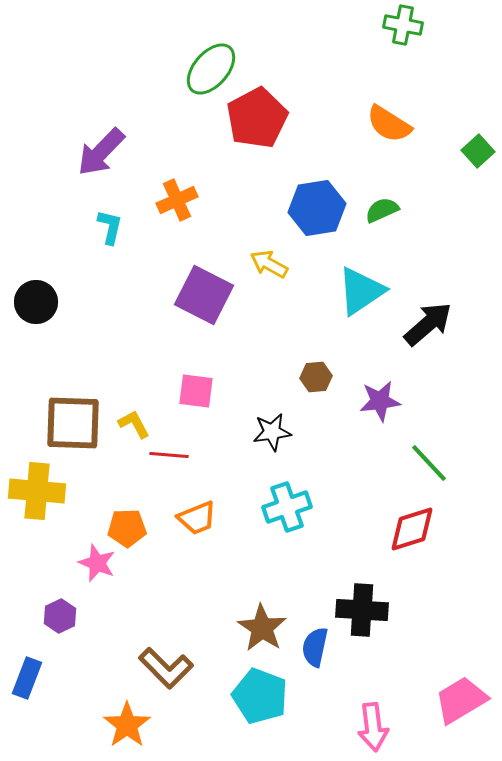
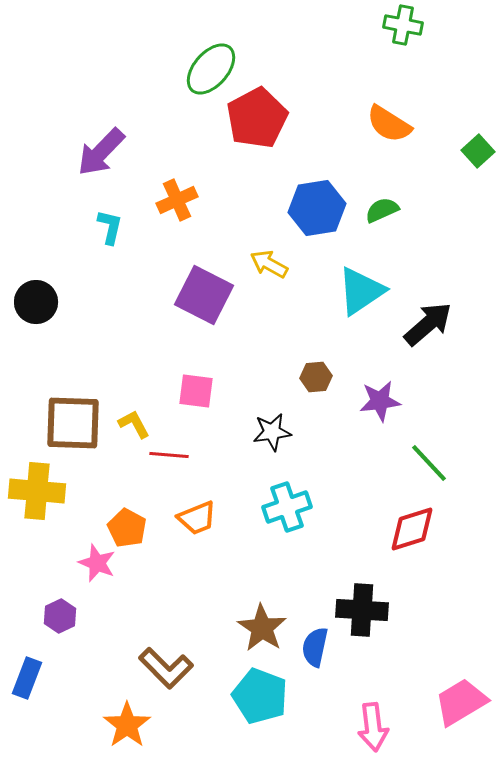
orange pentagon: rotated 30 degrees clockwise
pink trapezoid: moved 2 px down
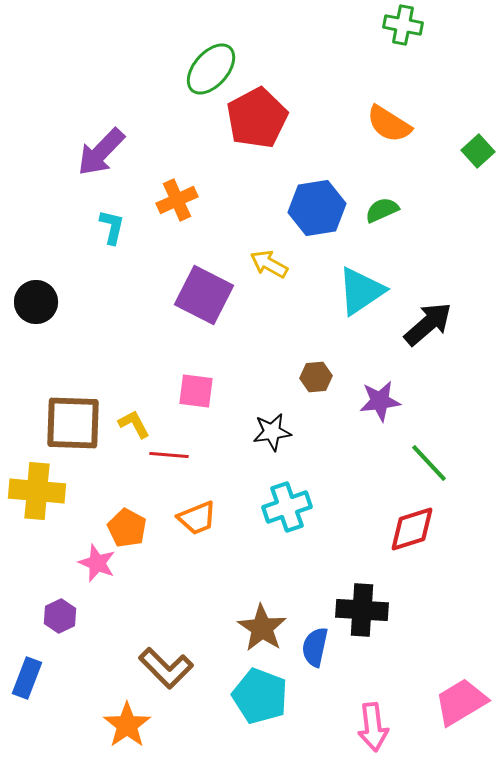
cyan L-shape: moved 2 px right
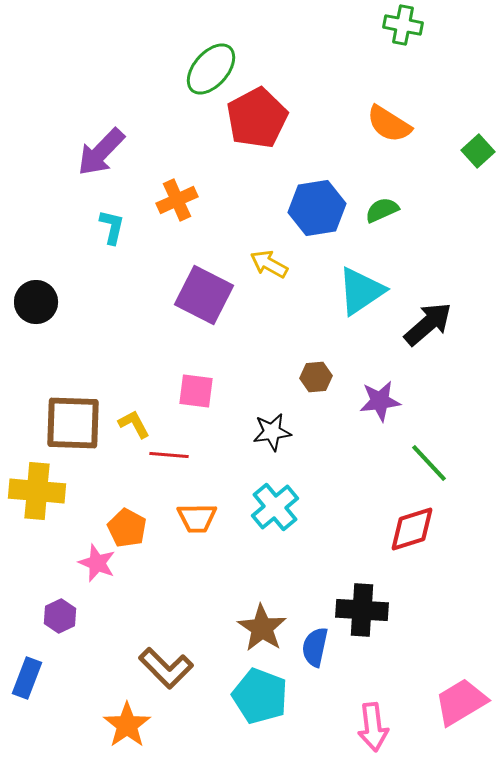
cyan cross: moved 12 px left; rotated 21 degrees counterclockwise
orange trapezoid: rotated 21 degrees clockwise
